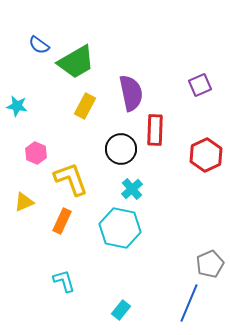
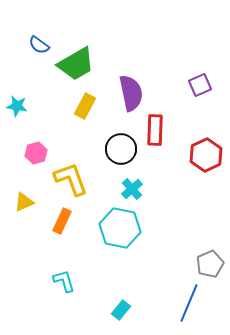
green trapezoid: moved 2 px down
pink hexagon: rotated 20 degrees clockwise
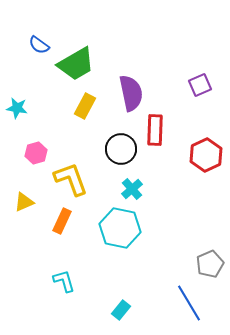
cyan star: moved 2 px down
blue line: rotated 54 degrees counterclockwise
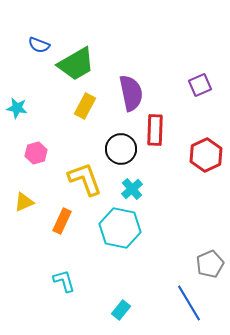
blue semicircle: rotated 15 degrees counterclockwise
yellow L-shape: moved 14 px right
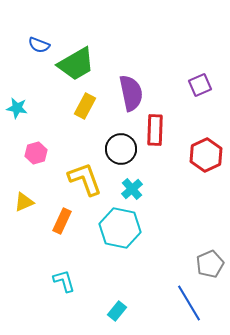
cyan rectangle: moved 4 px left, 1 px down
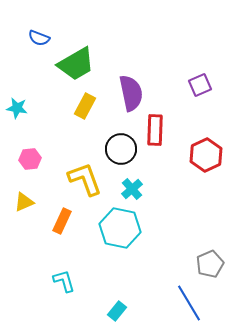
blue semicircle: moved 7 px up
pink hexagon: moved 6 px left, 6 px down; rotated 10 degrees clockwise
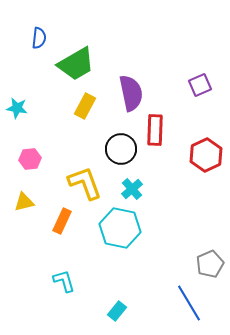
blue semicircle: rotated 105 degrees counterclockwise
yellow L-shape: moved 4 px down
yellow triangle: rotated 10 degrees clockwise
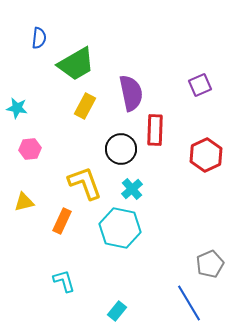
pink hexagon: moved 10 px up
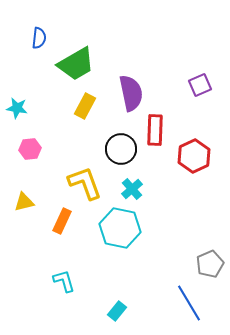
red hexagon: moved 12 px left, 1 px down
